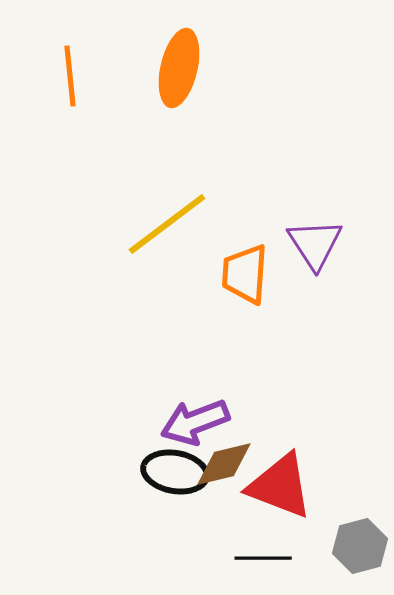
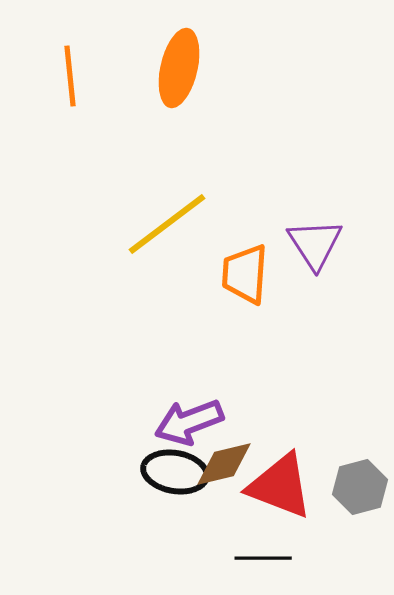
purple arrow: moved 6 px left
gray hexagon: moved 59 px up
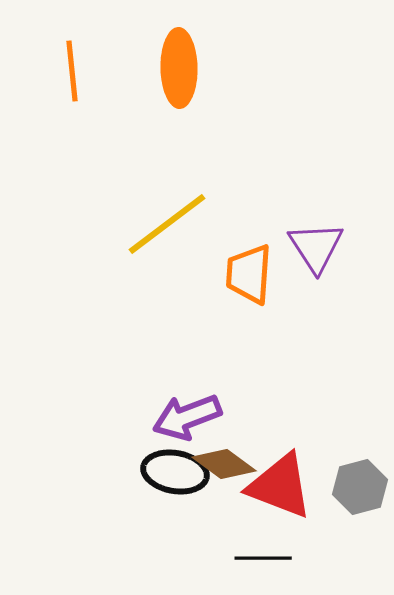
orange ellipse: rotated 14 degrees counterclockwise
orange line: moved 2 px right, 5 px up
purple triangle: moved 1 px right, 3 px down
orange trapezoid: moved 4 px right
purple arrow: moved 2 px left, 5 px up
brown diamond: rotated 50 degrees clockwise
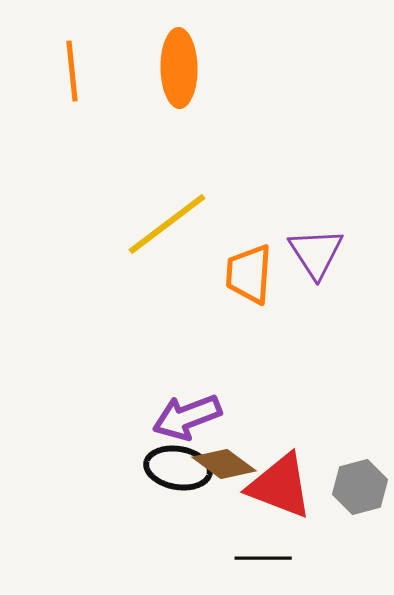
purple triangle: moved 6 px down
black ellipse: moved 3 px right, 4 px up
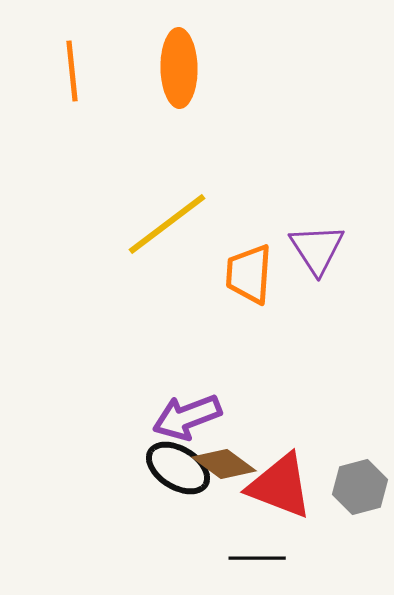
purple triangle: moved 1 px right, 4 px up
black ellipse: rotated 22 degrees clockwise
black line: moved 6 px left
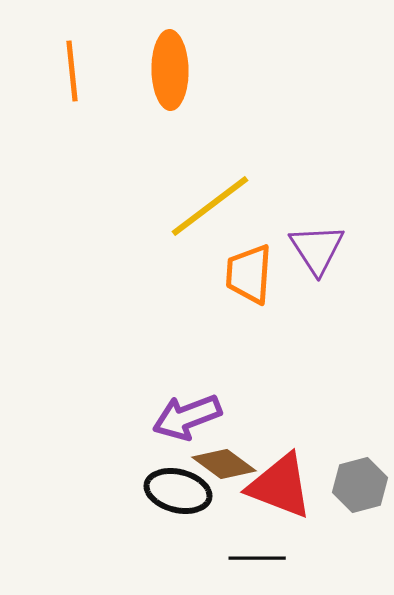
orange ellipse: moved 9 px left, 2 px down
yellow line: moved 43 px right, 18 px up
black ellipse: moved 23 px down; rotated 18 degrees counterclockwise
gray hexagon: moved 2 px up
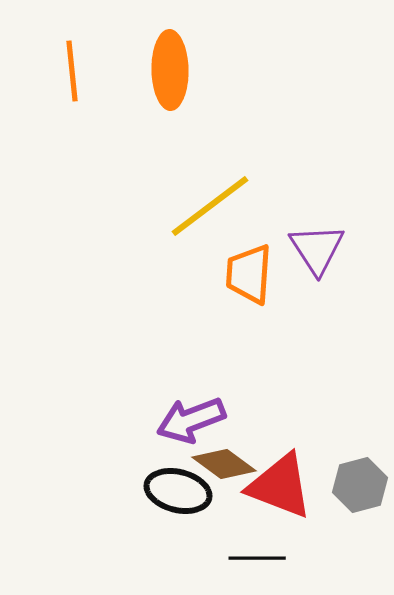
purple arrow: moved 4 px right, 3 px down
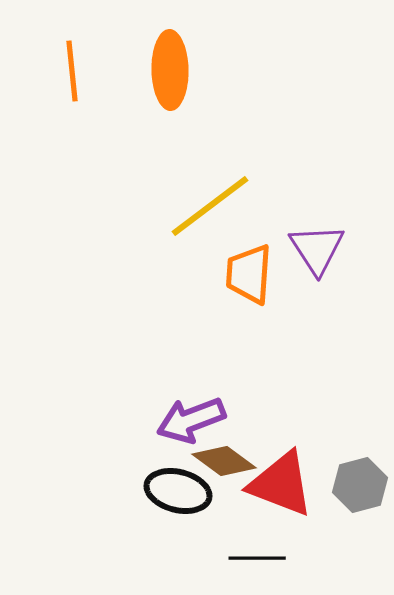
brown diamond: moved 3 px up
red triangle: moved 1 px right, 2 px up
